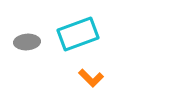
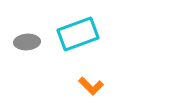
orange L-shape: moved 8 px down
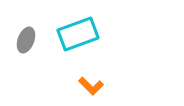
gray ellipse: moved 1 px left, 2 px up; rotated 65 degrees counterclockwise
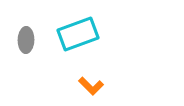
gray ellipse: rotated 20 degrees counterclockwise
